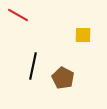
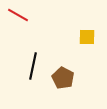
yellow square: moved 4 px right, 2 px down
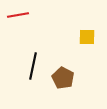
red line: rotated 40 degrees counterclockwise
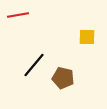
black line: moved 1 px right, 1 px up; rotated 28 degrees clockwise
brown pentagon: rotated 15 degrees counterclockwise
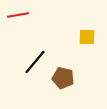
black line: moved 1 px right, 3 px up
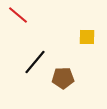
red line: rotated 50 degrees clockwise
brown pentagon: rotated 15 degrees counterclockwise
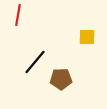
red line: rotated 60 degrees clockwise
brown pentagon: moved 2 px left, 1 px down
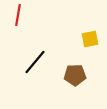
yellow square: moved 3 px right, 2 px down; rotated 12 degrees counterclockwise
brown pentagon: moved 14 px right, 4 px up
